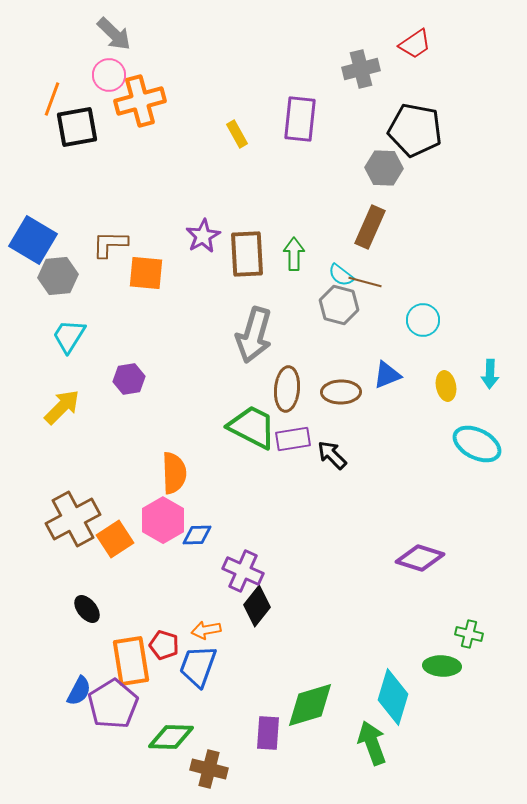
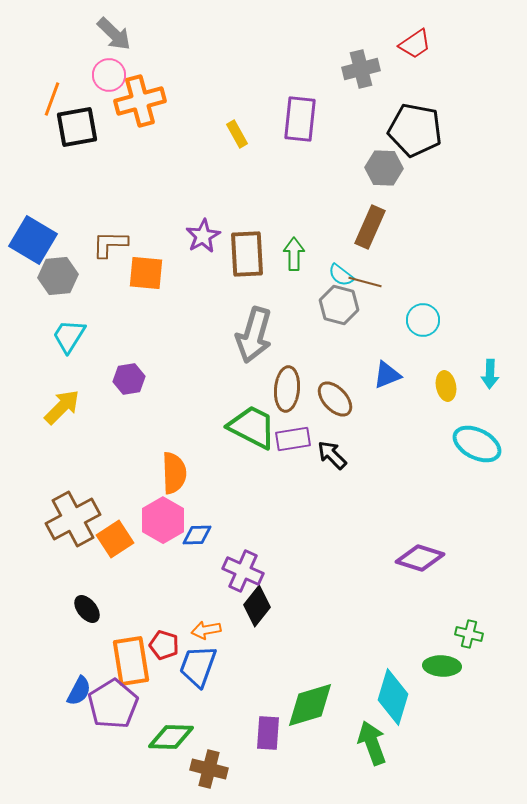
brown ellipse at (341, 392): moved 6 px left, 7 px down; rotated 48 degrees clockwise
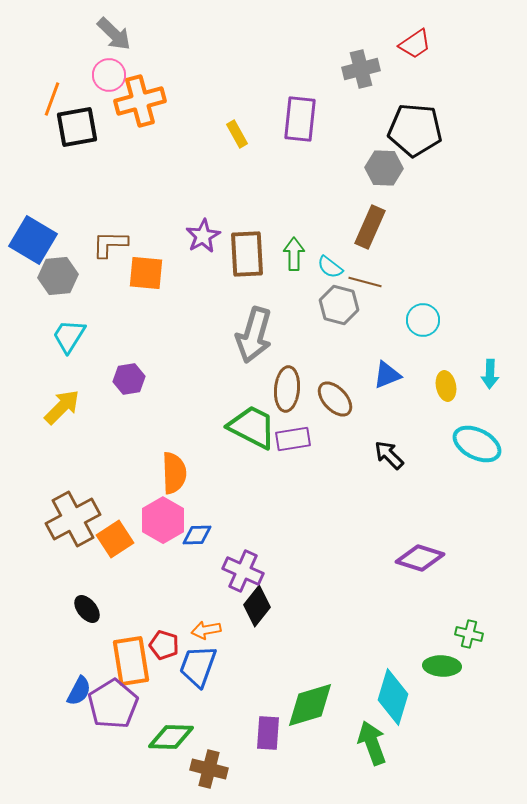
black pentagon at (415, 130): rotated 6 degrees counterclockwise
cyan semicircle at (341, 275): moved 11 px left, 8 px up
black arrow at (332, 455): moved 57 px right
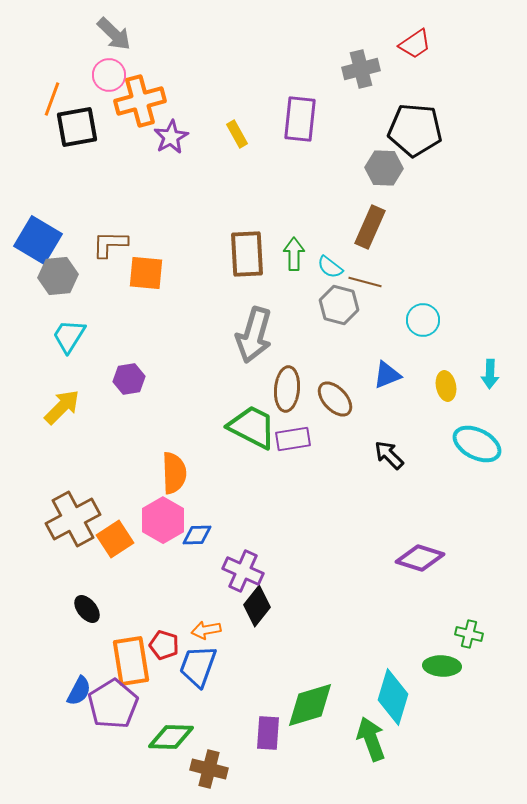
purple star at (203, 236): moved 32 px left, 99 px up
blue square at (33, 240): moved 5 px right
green arrow at (372, 743): moved 1 px left, 4 px up
